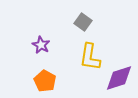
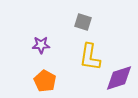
gray square: rotated 18 degrees counterclockwise
purple star: rotated 30 degrees counterclockwise
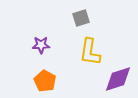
gray square: moved 2 px left, 4 px up; rotated 36 degrees counterclockwise
yellow L-shape: moved 5 px up
purple diamond: moved 1 px left, 1 px down
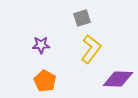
gray square: moved 1 px right
yellow L-shape: moved 1 px right, 3 px up; rotated 152 degrees counterclockwise
purple diamond: rotated 20 degrees clockwise
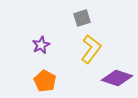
purple star: rotated 24 degrees counterclockwise
purple diamond: moved 1 px left, 1 px up; rotated 16 degrees clockwise
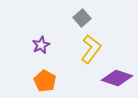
gray square: rotated 24 degrees counterclockwise
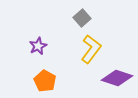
purple star: moved 3 px left, 1 px down
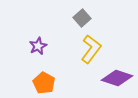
orange pentagon: moved 1 px left, 2 px down
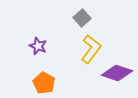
purple star: rotated 24 degrees counterclockwise
purple diamond: moved 5 px up
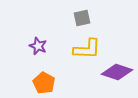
gray square: rotated 30 degrees clockwise
yellow L-shape: moved 4 px left; rotated 56 degrees clockwise
purple diamond: moved 1 px up
